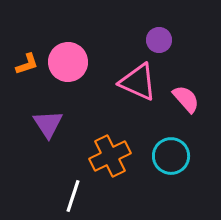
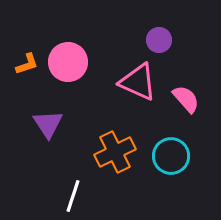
orange cross: moved 5 px right, 4 px up
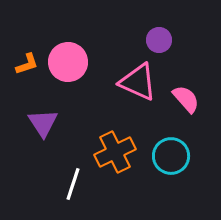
purple triangle: moved 5 px left, 1 px up
white line: moved 12 px up
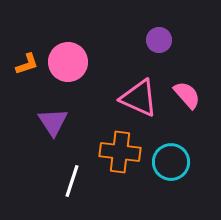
pink triangle: moved 1 px right, 16 px down
pink semicircle: moved 1 px right, 4 px up
purple triangle: moved 10 px right, 1 px up
orange cross: moved 5 px right; rotated 33 degrees clockwise
cyan circle: moved 6 px down
white line: moved 1 px left, 3 px up
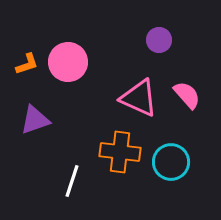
purple triangle: moved 18 px left, 2 px up; rotated 44 degrees clockwise
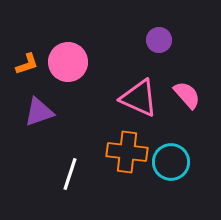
purple triangle: moved 4 px right, 8 px up
orange cross: moved 7 px right
white line: moved 2 px left, 7 px up
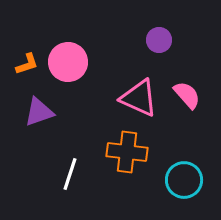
cyan circle: moved 13 px right, 18 px down
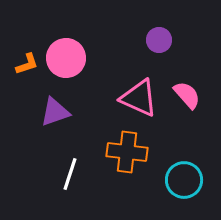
pink circle: moved 2 px left, 4 px up
purple triangle: moved 16 px right
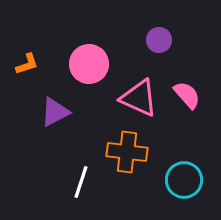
pink circle: moved 23 px right, 6 px down
purple triangle: rotated 8 degrees counterclockwise
white line: moved 11 px right, 8 px down
